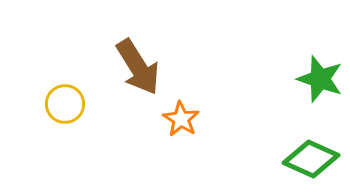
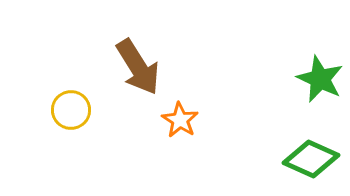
green star: rotated 6 degrees clockwise
yellow circle: moved 6 px right, 6 px down
orange star: moved 1 px left, 1 px down
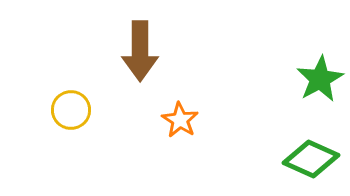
brown arrow: moved 2 px right, 16 px up; rotated 32 degrees clockwise
green star: rotated 18 degrees clockwise
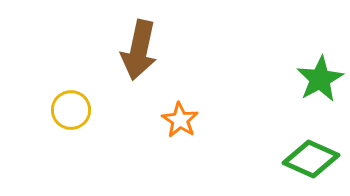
brown arrow: moved 1 px left, 1 px up; rotated 12 degrees clockwise
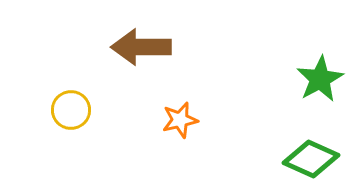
brown arrow: moved 2 px right, 3 px up; rotated 78 degrees clockwise
orange star: rotated 27 degrees clockwise
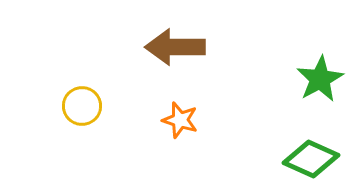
brown arrow: moved 34 px right
yellow circle: moved 11 px right, 4 px up
orange star: rotated 30 degrees clockwise
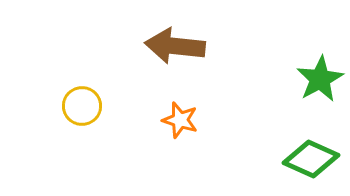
brown arrow: moved 1 px up; rotated 6 degrees clockwise
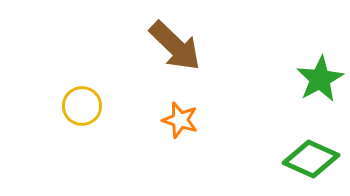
brown arrow: rotated 142 degrees counterclockwise
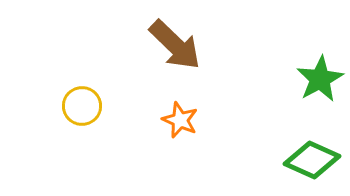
brown arrow: moved 1 px up
orange star: rotated 6 degrees clockwise
green diamond: moved 1 px right, 1 px down
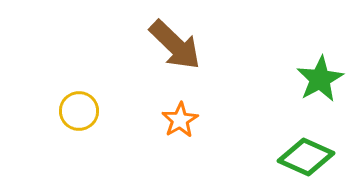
yellow circle: moved 3 px left, 5 px down
orange star: rotated 18 degrees clockwise
green diamond: moved 6 px left, 3 px up
